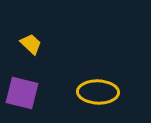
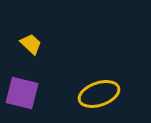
yellow ellipse: moved 1 px right, 2 px down; rotated 21 degrees counterclockwise
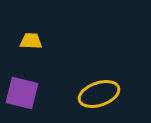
yellow trapezoid: moved 3 px up; rotated 40 degrees counterclockwise
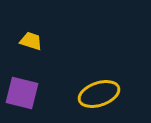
yellow trapezoid: rotated 15 degrees clockwise
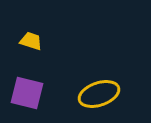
purple square: moved 5 px right
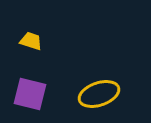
purple square: moved 3 px right, 1 px down
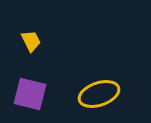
yellow trapezoid: rotated 45 degrees clockwise
